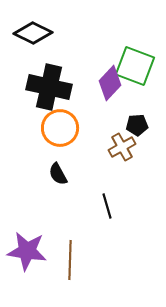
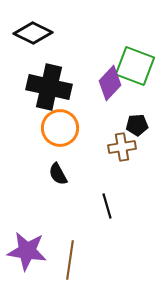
brown cross: rotated 20 degrees clockwise
brown line: rotated 6 degrees clockwise
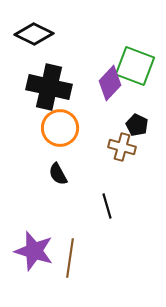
black diamond: moved 1 px right, 1 px down
black pentagon: rotated 30 degrees clockwise
brown cross: rotated 24 degrees clockwise
purple star: moved 7 px right; rotated 9 degrees clockwise
brown line: moved 2 px up
